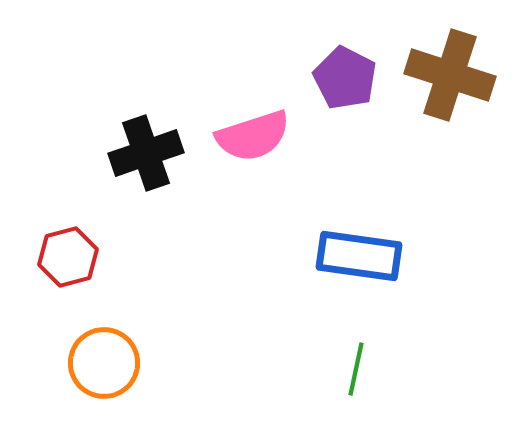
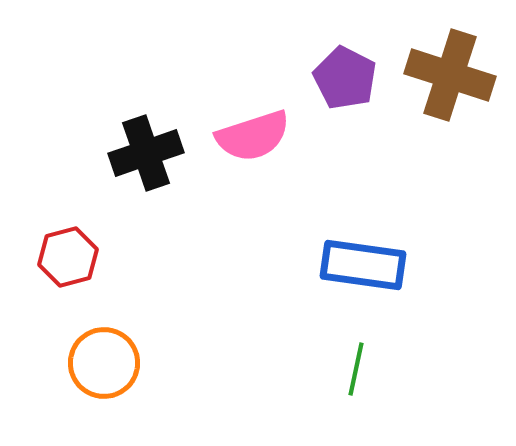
blue rectangle: moved 4 px right, 9 px down
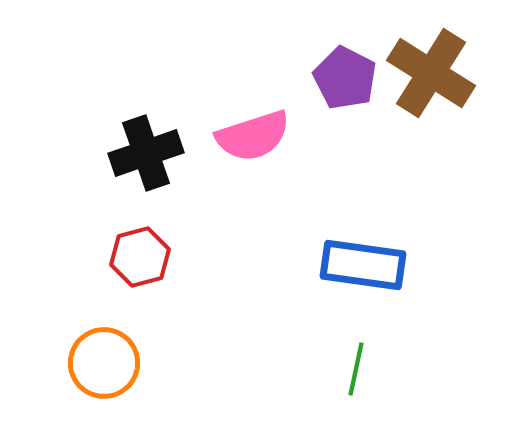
brown cross: moved 19 px left, 2 px up; rotated 14 degrees clockwise
red hexagon: moved 72 px right
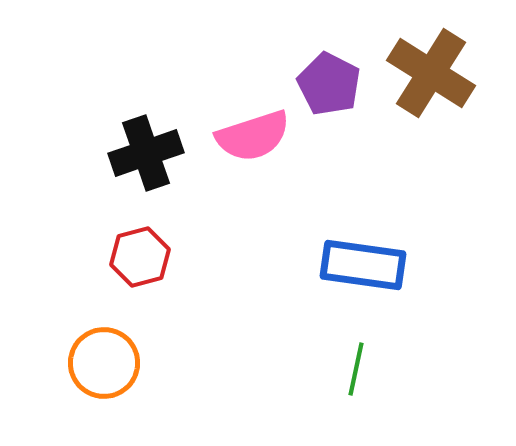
purple pentagon: moved 16 px left, 6 px down
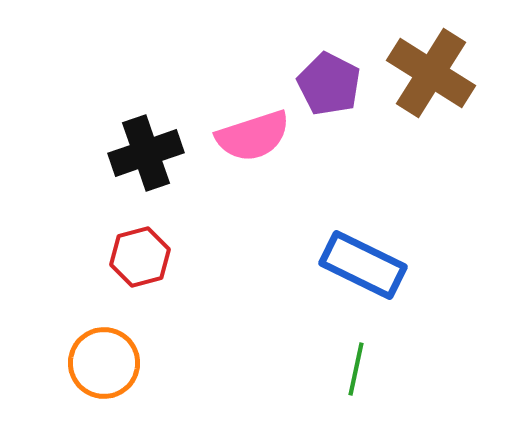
blue rectangle: rotated 18 degrees clockwise
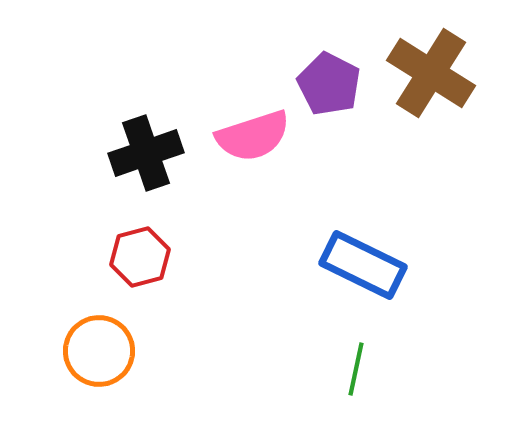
orange circle: moved 5 px left, 12 px up
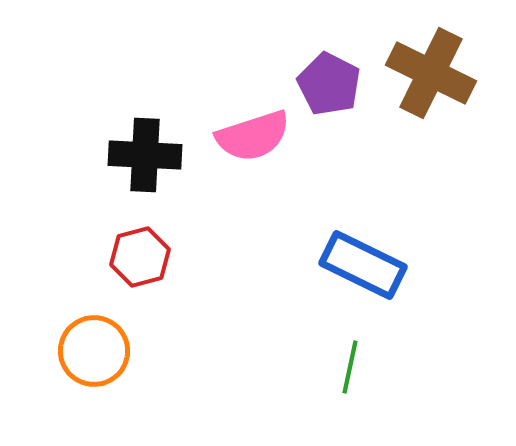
brown cross: rotated 6 degrees counterclockwise
black cross: moved 1 px left, 2 px down; rotated 22 degrees clockwise
orange circle: moved 5 px left
green line: moved 6 px left, 2 px up
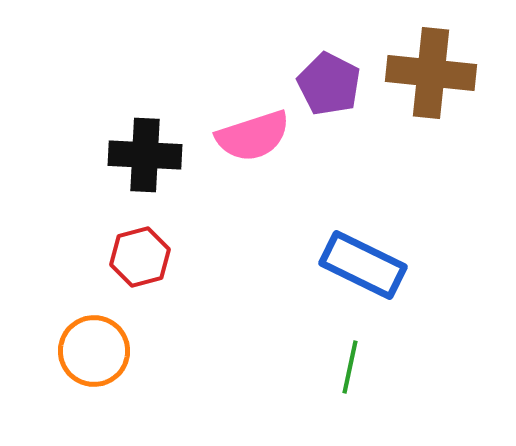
brown cross: rotated 20 degrees counterclockwise
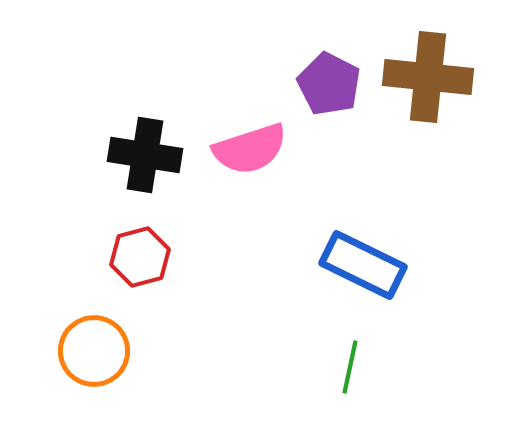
brown cross: moved 3 px left, 4 px down
pink semicircle: moved 3 px left, 13 px down
black cross: rotated 6 degrees clockwise
